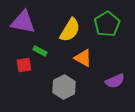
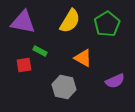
yellow semicircle: moved 9 px up
gray hexagon: rotated 20 degrees counterclockwise
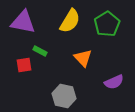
orange triangle: rotated 18 degrees clockwise
purple semicircle: moved 1 px left, 1 px down
gray hexagon: moved 9 px down
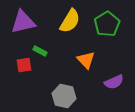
purple triangle: rotated 24 degrees counterclockwise
orange triangle: moved 3 px right, 2 px down
